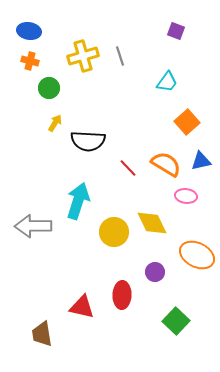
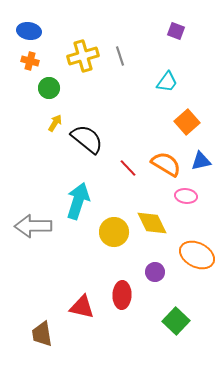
black semicircle: moved 1 px left, 2 px up; rotated 144 degrees counterclockwise
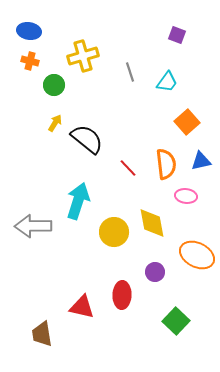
purple square: moved 1 px right, 4 px down
gray line: moved 10 px right, 16 px down
green circle: moved 5 px right, 3 px up
orange semicircle: rotated 52 degrees clockwise
yellow diamond: rotated 16 degrees clockwise
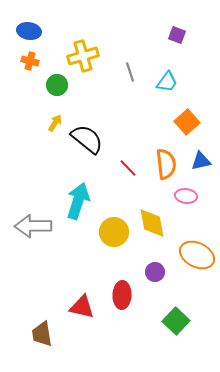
green circle: moved 3 px right
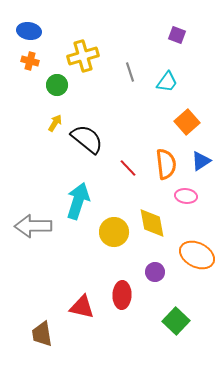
blue triangle: rotated 20 degrees counterclockwise
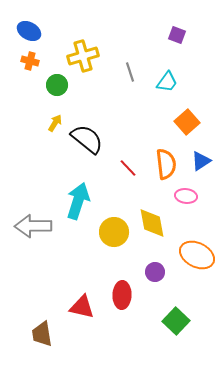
blue ellipse: rotated 20 degrees clockwise
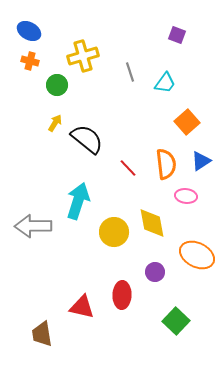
cyan trapezoid: moved 2 px left, 1 px down
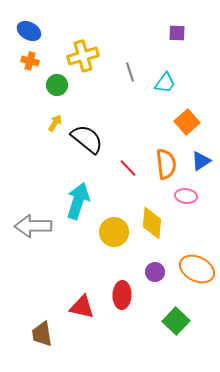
purple square: moved 2 px up; rotated 18 degrees counterclockwise
yellow diamond: rotated 16 degrees clockwise
orange ellipse: moved 14 px down
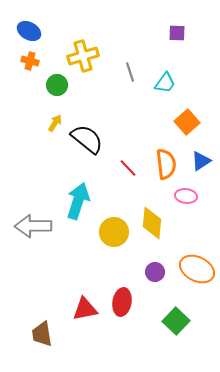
red ellipse: moved 7 px down; rotated 8 degrees clockwise
red triangle: moved 3 px right, 2 px down; rotated 24 degrees counterclockwise
